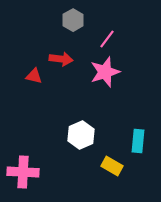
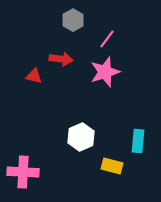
white hexagon: moved 2 px down
yellow rectangle: rotated 15 degrees counterclockwise
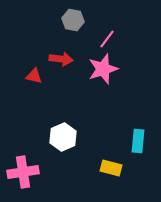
gray hexagon: rotated 20 degrees counterclockwise
pink star: moved 2 px left, 3 px up
white hexagon: moved 18 px left
yellow rectangle: moved 1 px left, 2 px down
pink cross: rotated 12 degrees counterclockwise
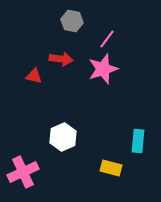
gray hexagon: moved 1 px left, 1 px down
pink cross: rotated 16 degrees counterclockwise
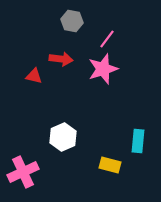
yellow rectangle: moved 1 px left, 3 px up
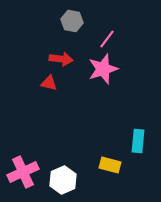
red triangle: moved 15 px right, 7 px down
white hexagon: moved 43 px down
